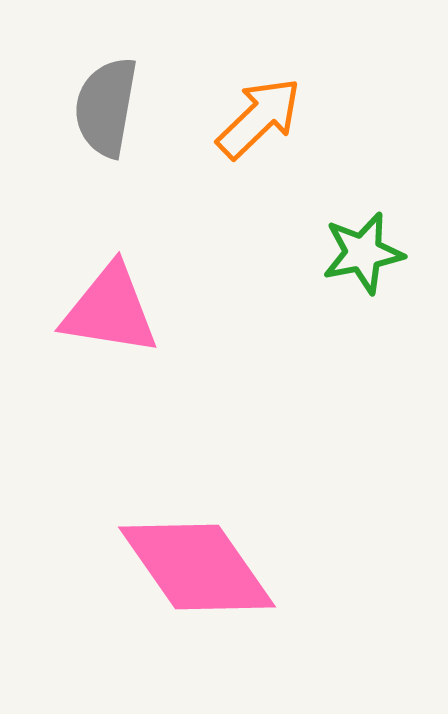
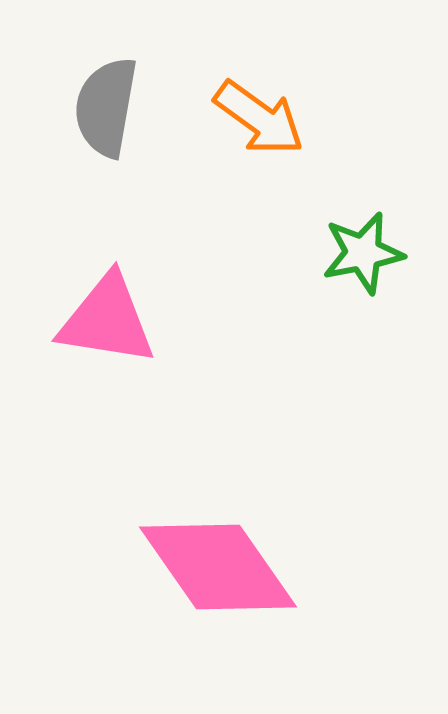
orange arrow: rotated 80 degrees clockwise
pink triangle: moved 3 px left, 10 px down
pink diamond: moved 21 px right
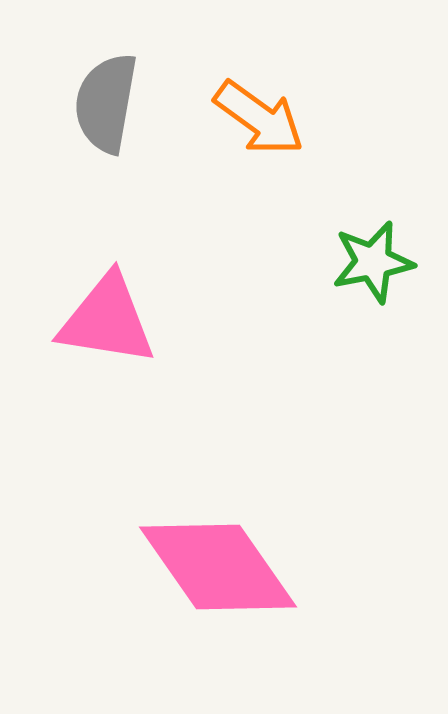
gray semicircle: moved 4 px up
green star: moved 10 px right, 9 px down
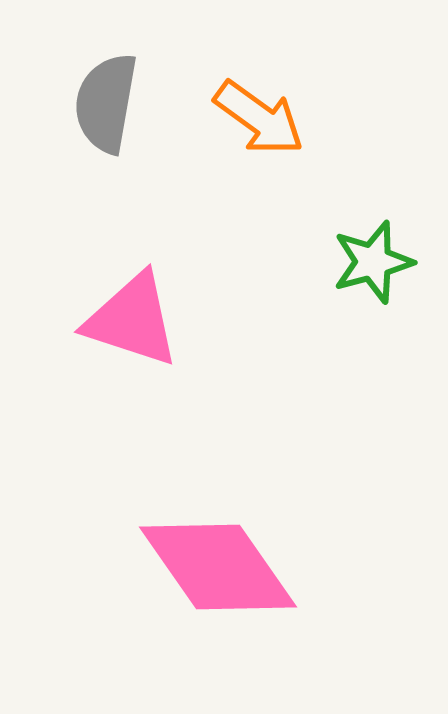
green star: rotated 4 degrees counterclockwise
pink triangle: moved 25 px right; rotated 9 degrees clockwise
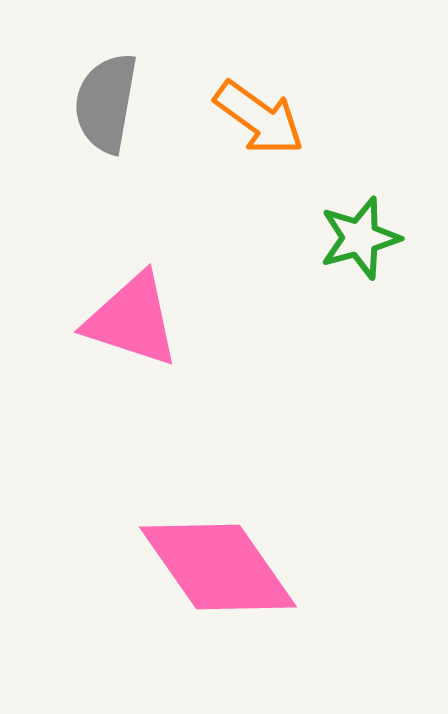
green star: moved 13 px left, 24 px up
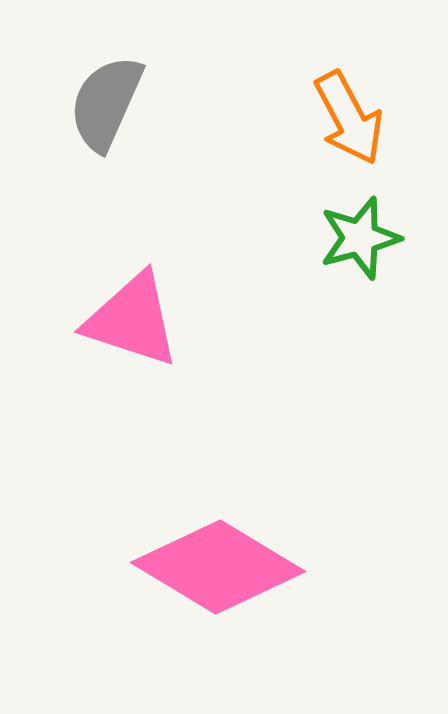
gray semicircle: rotated 14 degrees clockwise
orange arrow: moved 90 px right; rotated 26 degrees clockwise
pink diamond: rotated 24 degrees counterclockwise
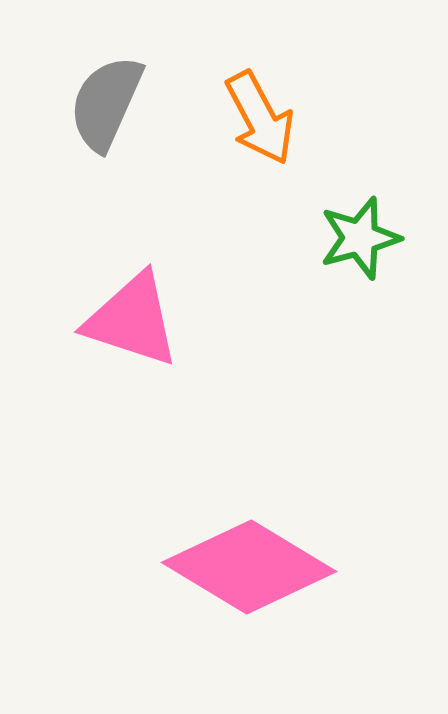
orange arrow: moved 89 px left
pink diamond: moved 31 px right
